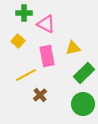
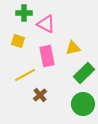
yellow square: rotated 24 degrees counterclockwise
yellow line: moved 1 px left
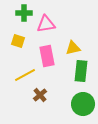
pink triangle: rotated 36 degrees counterclockwise
green rectangle: moved 3 px left, 2 px up; rotated 40 degrees counterclockwise
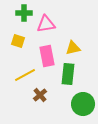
green rectangle: moved 13 px left, 3 px down
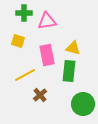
pink triangle: moved 1 px right, 3 px up
yellow triangle: rotated 28 degrees clockwise
pink rectangle: moved 1 px up
green rectangle: moved 1 px right, 3 px up
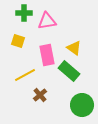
yellow triangle: moved 1 px right; rotated 21 degrees clockwise
green rectangle: rotated 55 degrees counterclockwise
green circle: moved 1 px left, 1 px down
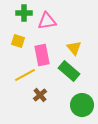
yellow triangle: rotated 14 degrees clockwise
pink rectangle: moved 5 px left
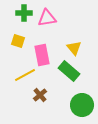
pink triangle: moved 3 px up
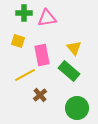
green circle: moved 5 px left, 3 px down
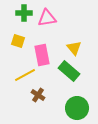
brown cross: moved 2 px left; rotated 16 degrees counterclockwise
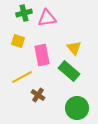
green cross: rotated 14 degrees counterclockwise
yellow line: moved 3 px left, 2 px down
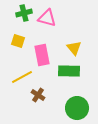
pink triangle: rotated 24 degrees clockwise
green rectangle: rotated 40 degrees counterclockwise
